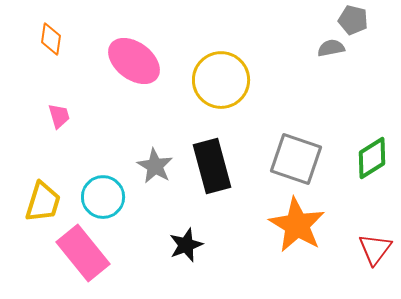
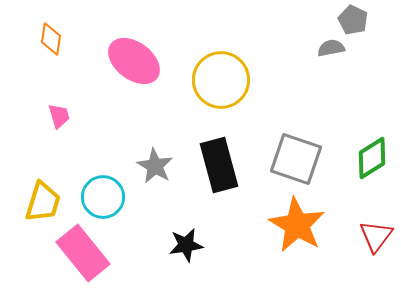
gray pentagon: rotated 12 degrees clockwise
black rectangle: moved 7 px right, 1 px up
black star: rotated 12 degrees clockwise
red triangle: moved 1 px right, 13 px up
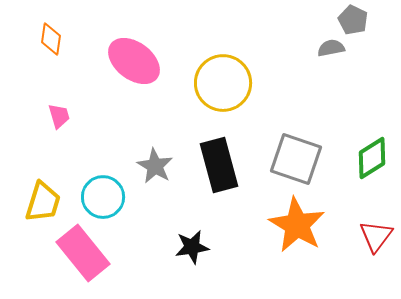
yellow circle: moved 2 px right, 3 px down
black star: moved 6 px right, 2 px down
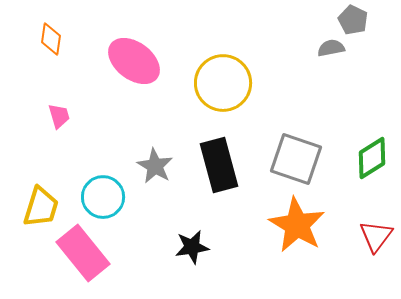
yellow trapezoid: moved 2 px left, 5 px down
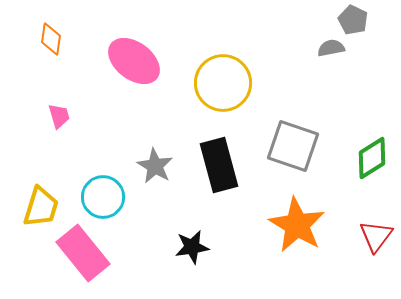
gray square: moved 3 px left, 13 px up
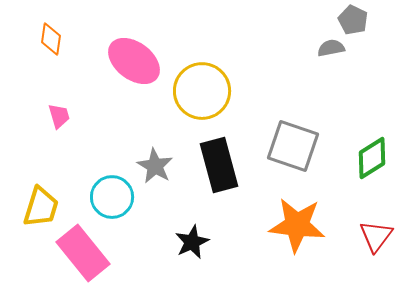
yellow circle: moved 21 px left, 8 px down
cyan circle: moved 9 px right
orange star: rotated 24 degrees counterclockwise
black star: moved 5 px up; rotated 16 degrees counterclockwise
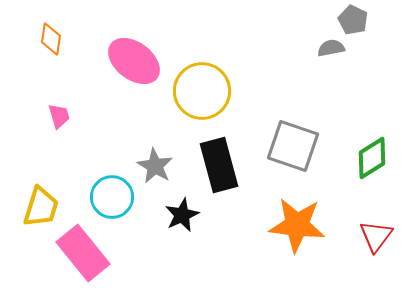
black star: moved 10 px left, 27 px up
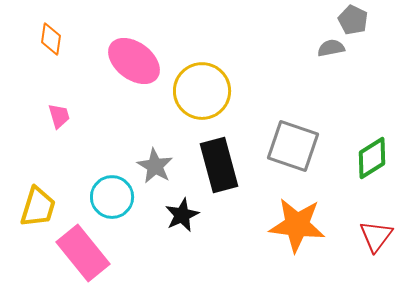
yellow trapezoid: moved 3 px left
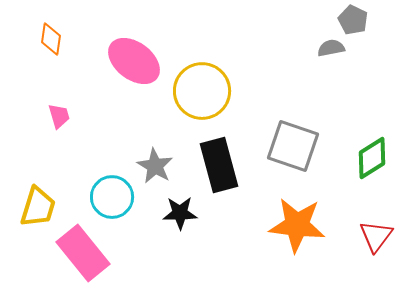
black star: moved 2 px left, 2 px up; rotated 24 degrees clockwise
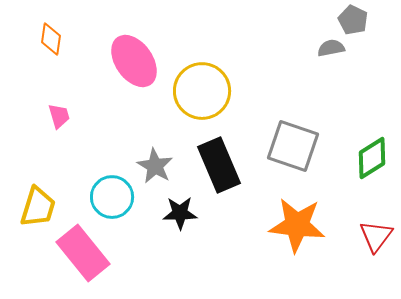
pink ellipse: rotated 18 degrees clockwise
black rectangle: rotated 8 degrees counterclockwise
